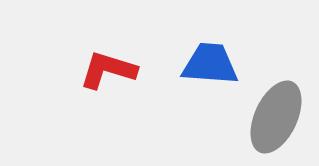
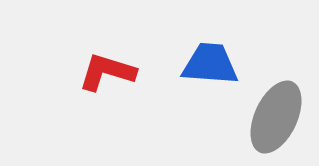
red L-shape: moved 1 px left, 2 px down
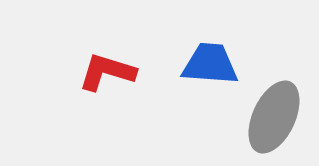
gray ellipse: moved 2 px left
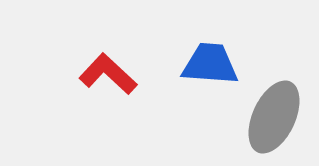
red L-shape: moved 1 px right, 2 px down; rotated 26 degrees clockwise
